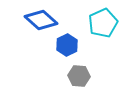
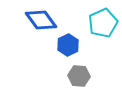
blue diamond: rotated 12 degrees clockwise
blue hexagon: moved 1 px right
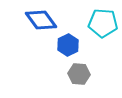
cyan pentagon: rotated 28 degrees clockwise
gray hexagon: moved 2 px up
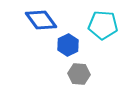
cyan pentagon: moved 2 px down
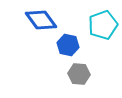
cyan pentagon: rotated 24 degrees counterclockwise
blue hexagon: rotated 20 degrees counterclockwise
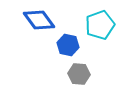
blue diamond: moved 2 px left
cyan pentagon: moved 3 px left
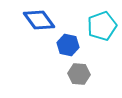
cyan pentagon: moved 2 px right, 1 px down
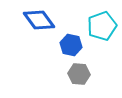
blue hexagon: moved 3 px right
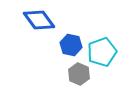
cyan pentagon: moved 26 px down
gray hexagon: rotated 20 degrees clockwise
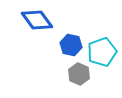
blue diamond: moved 2 px left
